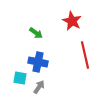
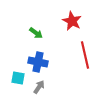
cyan square: moved 2 px left
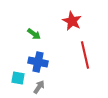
green arrow: moved 2 px left, 1 px down
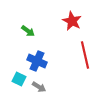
green arrow: moved 6 px left, 3 px up
blue cross: moved 1 px left, 1 px up; rotated 12 degrees clockwise
cyan square: moved 1 px right, 1 px down; rotated 16 degrees clockwise
gray arrow: rotated 88 degrees clockwise
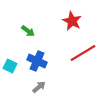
red line: moved 2 px left, 2 px up; rotated 72 degrees clockwise
cyan square: moved 9 px left, 13 px up
gray arrow: rotated 72 degrees counterclockwise
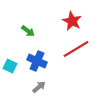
red line: moved 7 px left, 4 px up
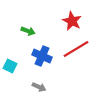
green arrow: rotated 16 degrees counterclockwise
blue cross: moved 5 px right, 5 px up
gray arrow: rotated 64 degrees clockwise
